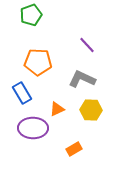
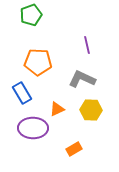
purple line: rotated 30 degrees clockwise
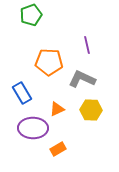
orange pentagon: moved 11 px right
orange rectangle: moved 16 px left
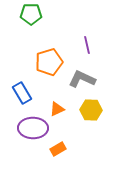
green pentagon: moved 1 px up; rotated 20 degrees clockwise
orange pentagon: rotated 20 degrees counterclockwise
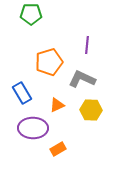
purple line: rotated 18 degrees clockwise
orange triangle: moved 4 px up
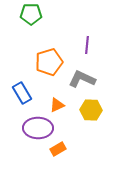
purple ellipse: moved 5 px right
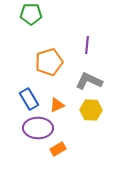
gray L-shape: moved 7 px right, 2 px down
blue rectangle: moved 7 px right, 6 px down
